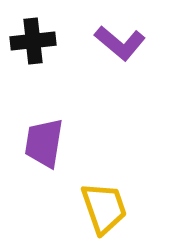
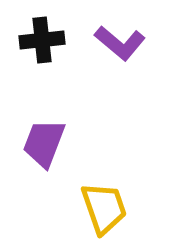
black cross: moved 9 px right, 1 px up
purple trapezoid: rotated 12 degrees clockwise
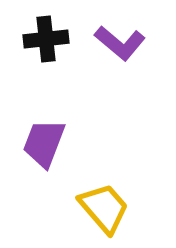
black cross: moved 4 px right, 1 px up
yellow trapezoid: rotated 22 degrees counterclockwise
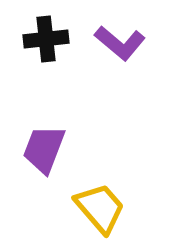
purple trapezoid: moved 6 px down
yellow trapezoid: moved 4 px left
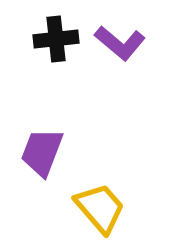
black cross: moved 10 px right
purple trapezoid: moved 2 px left, 3 px down
